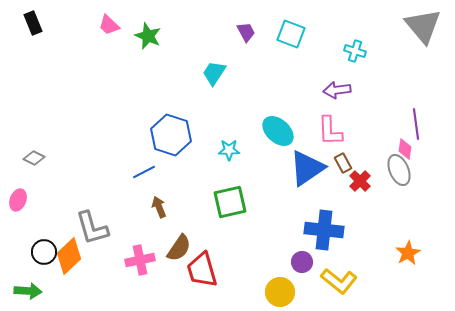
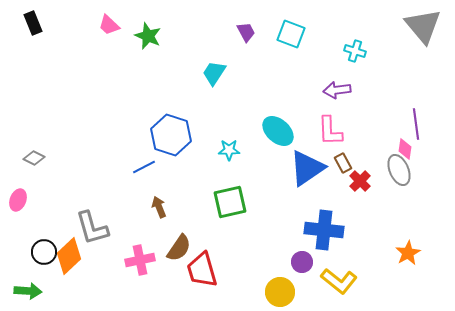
blue line: moved 5 px up
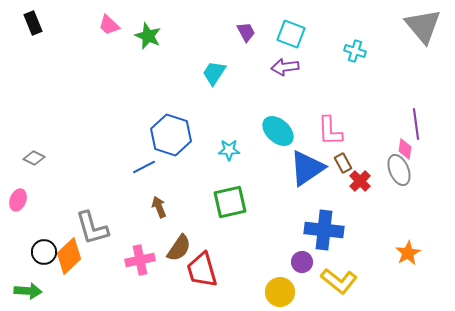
purple arrow: moved 52 px left, 23 px up
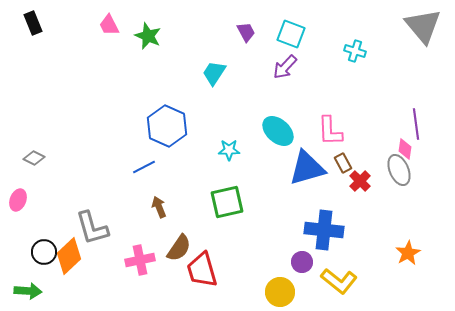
pink trapezoid: rotated 20 degrees clockwise
purple arrow: rotated 40 degrees counterclockwise
blue hexagon: moved 4 px left, 9 px up; rotated 6 degrees clockwise
blue triangle: rotated 18 degrees clockwise
green square: moved 3 px left
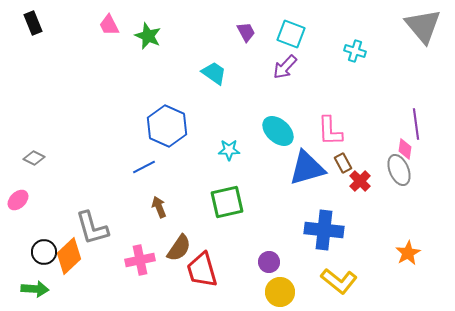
cyan trapezoid: rotated 92 degrees clockwise
pink ellipse: rotated 25 degrees clockwise
purple circle: moved 33 px left
green arrow: moved 7 px right, 2 px up
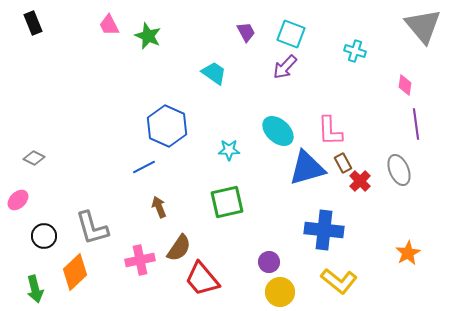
pink diamond: moved 64 px up
black circle: moved 16 px up
orange diamond: moved 6 px right, 16 px down
red trapezoid: moved 9 px down; rotated 24 degrees counterclockwise
green arrow: rotated 72 degrees clockwise
